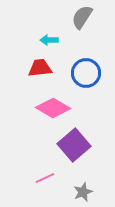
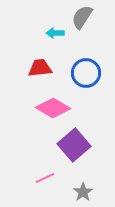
cyan arrow: moved 6 px right, 7 px up
gray star: rotated 12 degrees counterclockwise
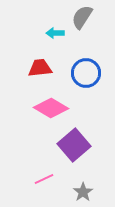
pink diamond: moved 2 px left
pink line: moved 1 px left, 1 px down
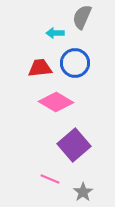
gray semicircle: rotated 10 degrees counterclockwise
blue circle: moved 11 px left, 10 px up
pink diamond: moved 5 px right, 6 px up
pink line: moved 6 px right; rotated 48 degrees clockwise
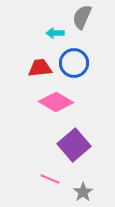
blue circle: moved 1 px left
